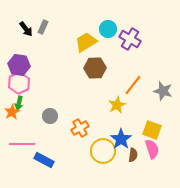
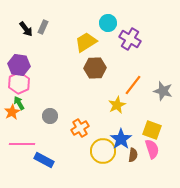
cyan circle: moved 6 px up
green arrow: rotated 136 degrees clockwise
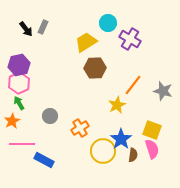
purple hexagon: rotated 20 degrees counterclockwise
orange star: moved 9 px down
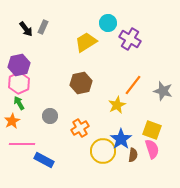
brown hexagon: moved 14 px left, 15 px down; rotated 10 degrees counterclockwise
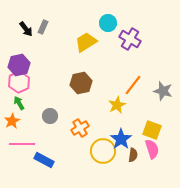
pink hexagon: moved 1 px up
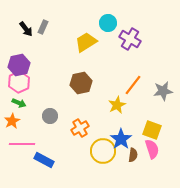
gray star: rotated 24 degrees counterclockwise
green arrow: rotated 144 degrees clockwise
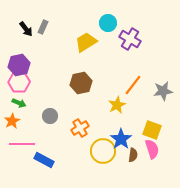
pink hexagon: rotated 25 degrees clockwise
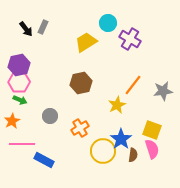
green arrow: moved 1 px right, 3 px up
